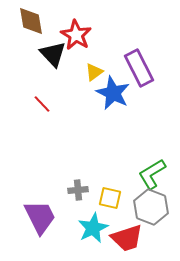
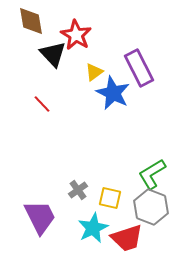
gray cross: rotated 30 degrees counterclockwise
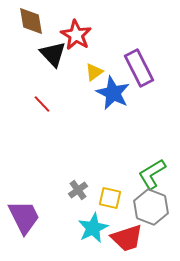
purple trapezoid: moved 16 px left
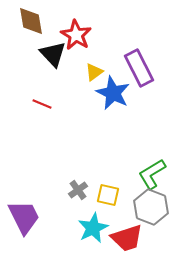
red line: rotated 24 degrees counterclockwise
yellow square: moved 2 px left, 3 px up
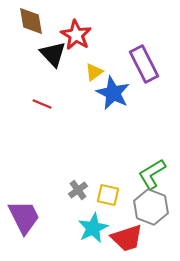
purple rectangle: moved 5 px right, 4 px up
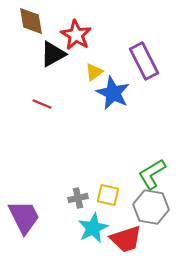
black triangle: rotated 44 degrees clockwise
purple rectangle: moved 3 px up
gray cross: moved 8 px down; rotated 24 degrees clockwise
gray hexagon: rotated 12 degrees counterclockwise
red trapezoid: moved 1 px left, 1 px down
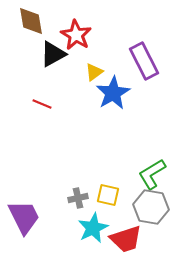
blue star: rotated 16 degrees clockwise
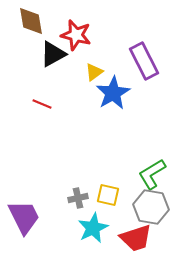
red star: rotated 16 degrees counterclockwise
red trapezoid: moved 10 px right, 1 px up
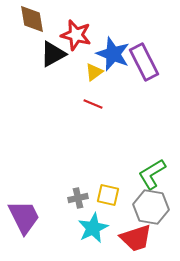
brown diamond: moved 1 px right, 2 px up
purple rectangle: moved 1 px down
blue star: moved 39 px up; rotated 20 degrees counterclockwise
red line: moved 51 px right
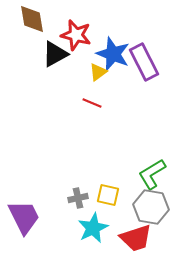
black triangle: moved 2 px right
yellow triangle: moved 4 px right
red line: moved 1 px left, 1 px up
